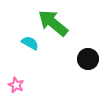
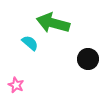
green arrow: rotated 24 degrees counterclockwise
cyan semicircle: rotated 12 degrees clockwise
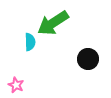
green arrow: rotated 48 degrees counterclockwise
cyan semicircle: moved 1 px up; rotated 48 degrees clockwise
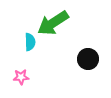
pink star: moved 5 px right, 8 px up; rotated 28 degrees counterclockwise
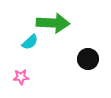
green arrow: rotated 144 degrees counterclockwise
cyan semicircle: rotated 48 degrees clockwise
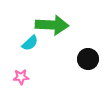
green arrow: moved 1 px left, 2 px down
cyan semicircle: moved 1 px down
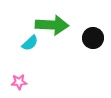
black circle: moved 5 px right, 21 px up
pink star: moved 2 px left, 5 px down
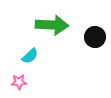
black circle: moved 2 px right, 1 px up
cyan semicircle: moved 13 px down
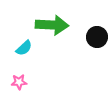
black circle: moved 2 px right
cyan semicircle: moved 6 px left, 8 px up
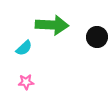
pink star: moved 7 px right
